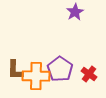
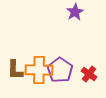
purple pentagon: moved 1 px down
orange cross: moved 3 px right, 6 px up
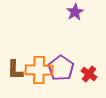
purple pentagon: moved 1 px right, 2 px up
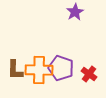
purple pentagon: rotated 15 degrees counterclockwise
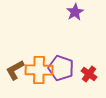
brown L-shape: rotated 60 degrees clockwise
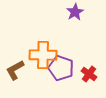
orange cross: moved 4 px right, 15 px up
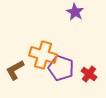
purple star: rotated 12 degrees counterclockwise
orange cross: rotated 16 degrees clockwise
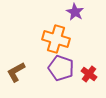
orange cross: moved 13 px right, 16 px up
brown L-shape: moved 1 px right, 2 px down
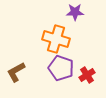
purple star: rotated 30 degrees counterclockwise
red cross: moved 2 px left, 1 px down; rotated 21 degrees clockwise
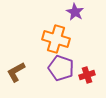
purple star: rotated 30 degrees clockwise
red cross: rotated 14 degrees clockwise
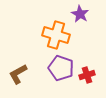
purple star: moved 5 px right, 2 px down
orange cross: moved 4 px up
brown L-shape: moved 2 px right, 2 px down
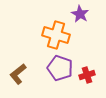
purple pentagon: moved 1 px left
brown L-shape: rotated 10 degrees counterclockwise
